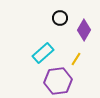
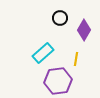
yellow line: rotated 24 degrees counterclockwise
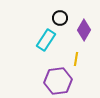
cyan rectangle: moved 3 px right, 13 px up; rotated 15 degrees counterclockwise
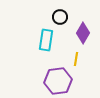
black circle: moved 1 px up
purple diamond: moved 1 px left, 3 px down
cyan rectangle: rotated 25 degrees counterclockwise
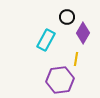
black circle: moved 7 px right
cyan rectangle: rotated 20 degrees clockwise
purple hexagon: moved 2 px right, 1 px up
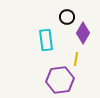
cyan rectangle: rotated 35 degrees counterclockwise
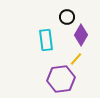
purple diamond: moved 2 px left, 2 px down
yellow line: rotated 32 degrees clockwise
purple hexagon: moved 1 px right, 1 px up
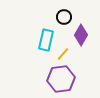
black circle: moved 3 px left
cyan rectangle: rotated 20 degrees clockwise
yellow line: moved 13 px left, 5 px up
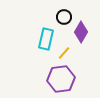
purple diamond: moved 3 px up
cyan rectangle: moved 1 px up
yellow line: moved 1 px right, 1 px up
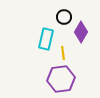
yellow line: moved 1 px left; rotated 48 degrees counterclockwise
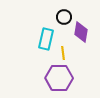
purple diamond: rotated 20 degrees counterclockwise
purple hexagon: moved 2 px left, 1 px up; rotated 8 degrees clockwise
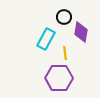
cyan rectangle: rotated 15 degrees clockwise
yellow line: moved 2 px right
